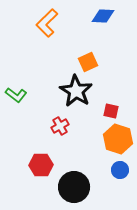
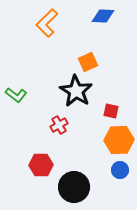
red cross: moved 1 px left, 1 px up
orange hexagon: moved 1 px right, 1 px down; rotated 20 degrees counterclockwise
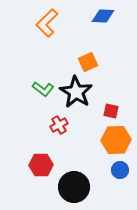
black star: moved 1 px down
green L-shape: moved 27 px right, 6 px up
orange hexagon: moved 3 px left
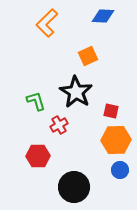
orange square: moved 6 px up
green L-shape: moved 7 px left, 12 px down; rotated 145 degrees counterclockwise
red hexagon: moved 3 px left, 9 px up
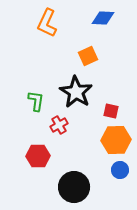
blue diamond: moved 2 px down
orange L-shape: rotated 20 degrees counterclockwise
green L-shape: rotated 25 degrees clockwise
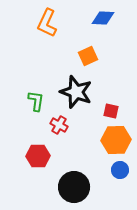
black star: rotated 12 degrees counterclockwise
red cross: rotated 30 degrees counterclockwise
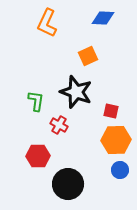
black circle: moved 6 px left, 3 px up
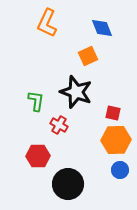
blue diamond: moved 1 px left, 10 px down; rotated 65 degrees clockwise
red square: moved 2 px right, 2 px down
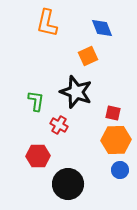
orange L-shape: rotated 12 degrees counterclockwise
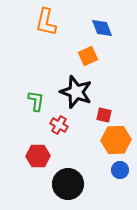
orange L-shape: moved 1 px left, 1 px up
red square: moved 9 px left, 2 px down
